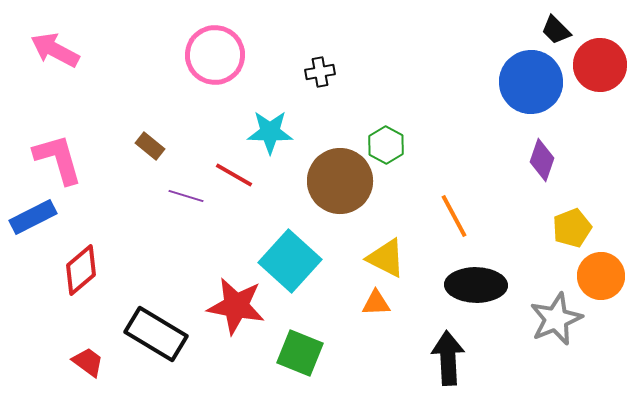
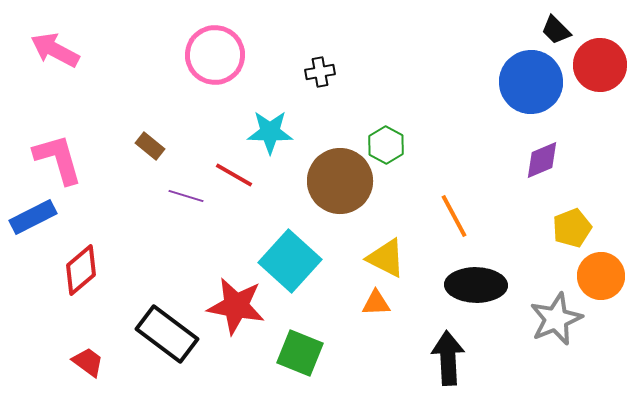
purple diamond: rotated 48 degrees clockwise
black rectangle: moved 11 px right; rotated 6 degrees clockwise
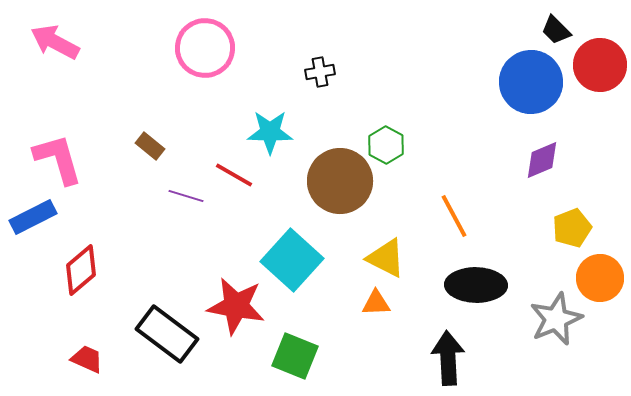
pink arrow: moved 8 px up
pink circle: moved 10 px left, 7 px up
cyan square: moved 2 px right, 1 px up
orange circle: moved 1 px left, 2 px down
green square: moved 5 px left, 3 px down
red trapezoid: moved 1 px left, 3 px up; rotated 12 degrees counterclockwise
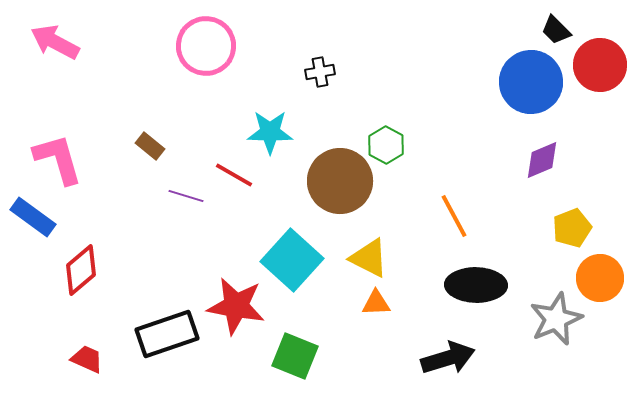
pink circle: moved 1 px right, 2 px up
blue rectangle: rotated 63 degrees clockwise
yellow triangle: moved 17 px left
black rectangle: rotated 56 degrees counterclockwise
black arrow: rotated 76 degrees clockwise
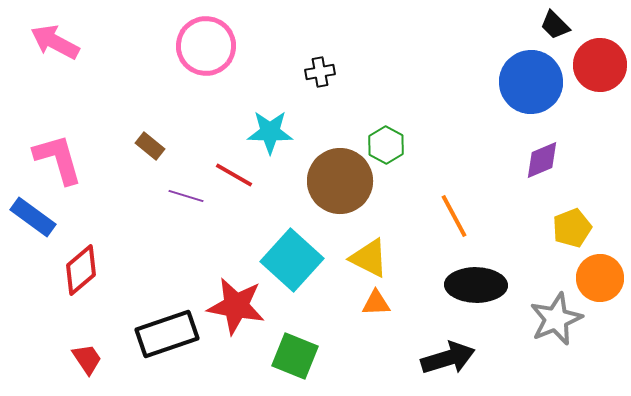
black trapezoid: moved 1 px left, 5 px up
red trapezoid: rotated 32 degrees clockwise
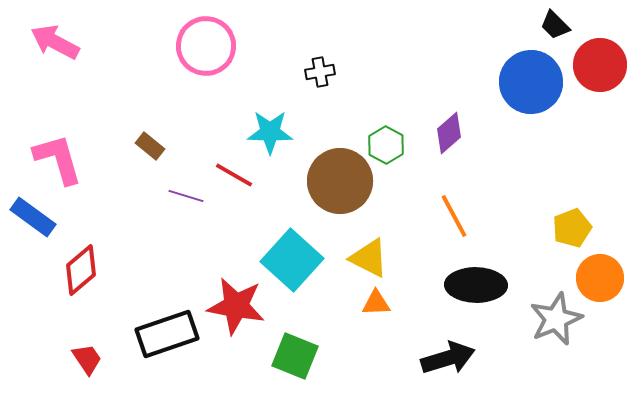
purple diamond: moved 93 px left, 27 px up; rotated 18 degrees counterclockwise
